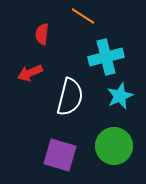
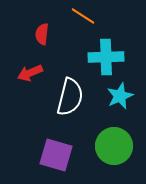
cyan cross: rotated 12 degrees clockwise
purple square: moved 4 px left
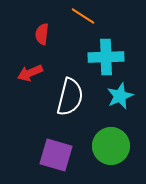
green circle: moved 3 px left
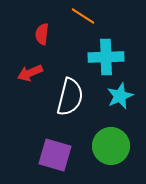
purple square: moved 1 px left
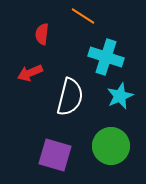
cyan cross: rotated 20 degrees clockwise
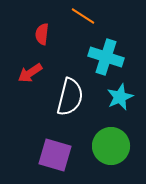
red arrow: rotated 10 degrees counterclockwise
cyan star: moved 1 px down
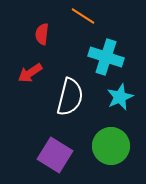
purple square: rotated 16 degrees clockwise
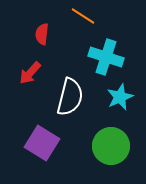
red arrow: rotated 15 degrees counterclockwise
purple square: moved 13 px left, 12 px up
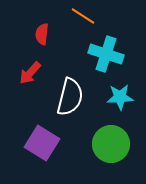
cyan cross: moved 3 px up
cyan star: rotated 20 degrees clockwise
green circle: moved 2 px up
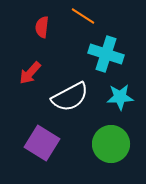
red semicircle: moved 7 px up
white semicircle: rotated 48 degrees clockwise
